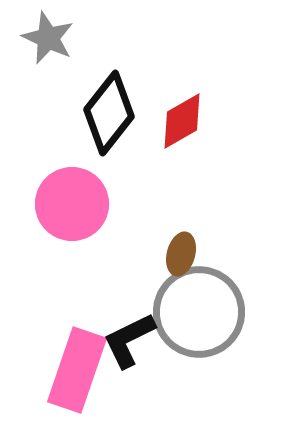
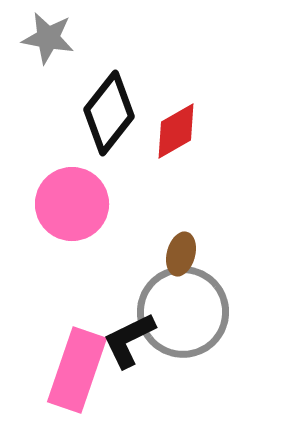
gray star: rotated 14 degrees counterclockwise
red diamond: moved 6 px left, 10 px down
gray circle: moved 16 px left
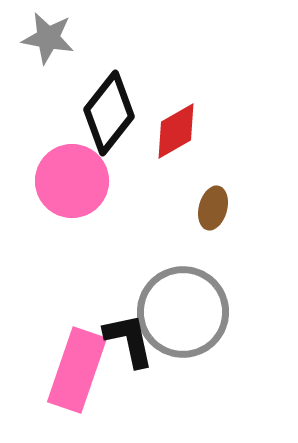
pink circle: moved 23 px up
brown ellipse: moved 32 px right, 46 px up
black L-shape: rotated 104 degrees clockwise
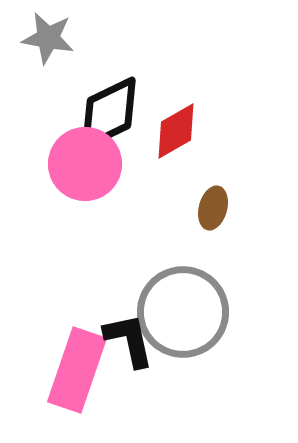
black diamond: rotated 26 degrees clockwise
pink circle: moved 13 px right, 17 px up
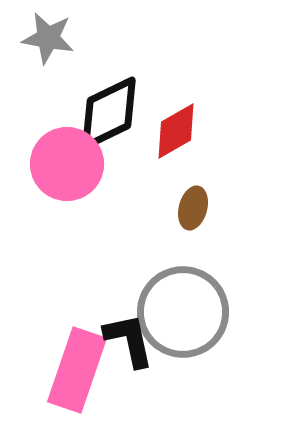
pink circle: moved 18 px left
brown ellipse: moved 20 px left
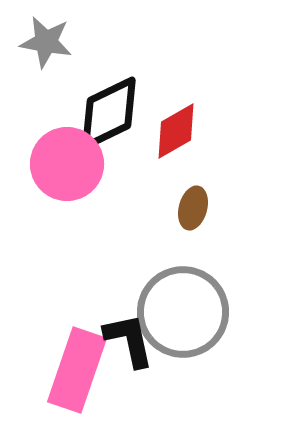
gray star: moved 2 px left, 4 px down
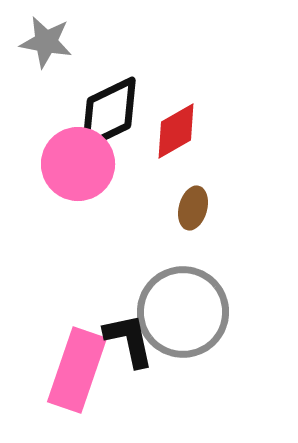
pink circle: moved 11 px right
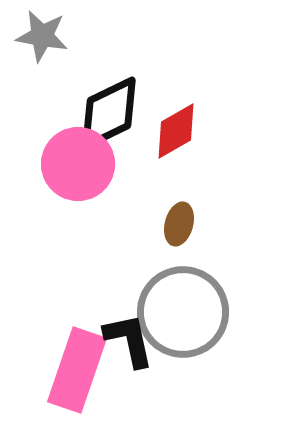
gray star: moved 4 px left, 6 px up
brown ellipse: moved 14 px left, 16 px down
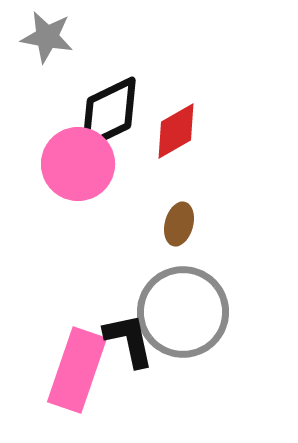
gray star: moved 5 px right, 1 px down
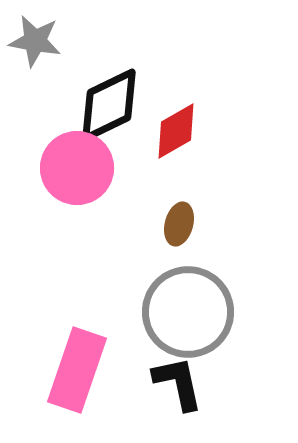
gray star: moved 12 px left, 4 px down
black diamond: moved 8 px up
pink circle: moved 1 px left, 4 px down
gray circle: moved 5 px right
black L-shape: moved 49 px right, 43 px down
